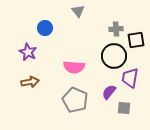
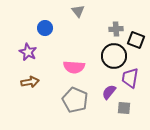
black square: rotated 30 degrees clockwise
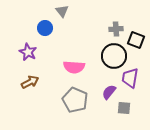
gray triangle: moved 16 px left
brown arrow: rotated 18 degrees counterclockwise
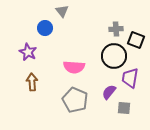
brown arrow: moved 2 px right; rotated 66 degrees counterclockwise
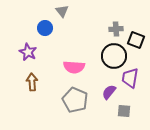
gray square: moved 3 px down
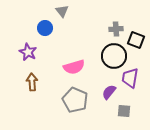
pink semicircle: rotated 20 degrees counterclockwise
